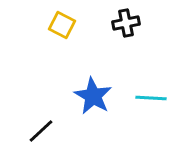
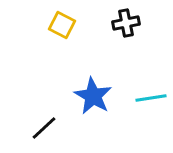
cyan line: rotated 12 degrees counterclockwise
black line: moved 3 px right, 3 px up
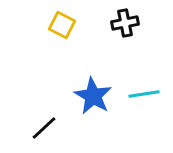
black cross: moved 1 px left
cyan line: moved 7 px left, 4 px up
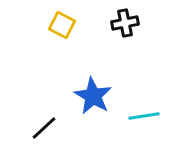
cyan line: moved 22 px down
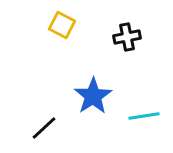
black cross: moved 2 px right, 14 px down
blue star: rotated 9 degrees clockwise
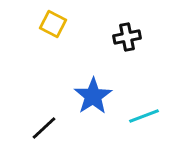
yellow square: moved 9 px left, 1 px up
cyan line: rotated 12 degrees counterclockwise
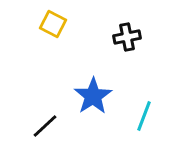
cyan line: rotated 48 degrees counterclockwise
black line: moved 1 px right, 2 px up
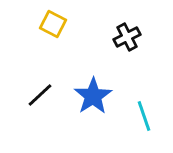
black cross: rotated 16 degrees counterclockwise
cyan line: rotated 40 degrees counterclockwise
black line: moved 5 px left, 31 px up
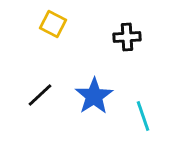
black cross: rotated 24 degrees clockwise
blue star: moved 1 px right
cyan line: moved 1 px left
